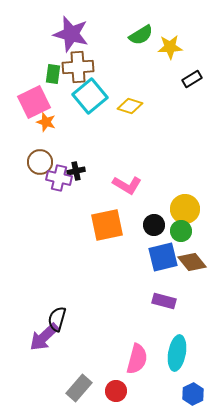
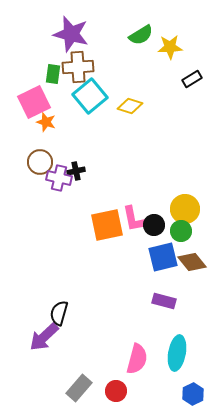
pink L-shape: moved 7 px right, 34 px down; rotated 48 degrees clockwise
black semicircle: moved 2 px right, 6 px up
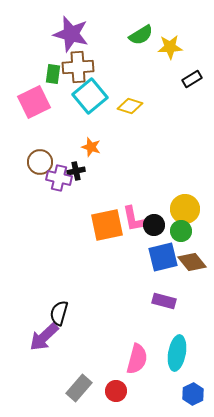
orange star: moved 45 px right, 25 px down
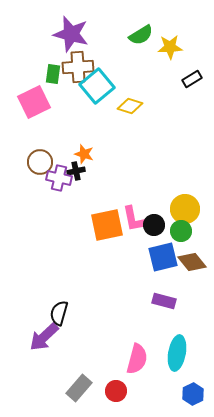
cyan square: moved 7 px right, 10 px up
orange star: moved 7 px left, 7 px down
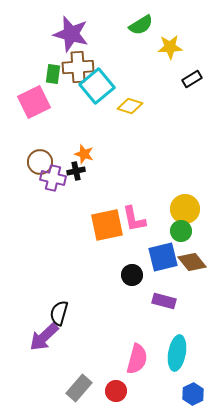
green semicircle: moved 10 px up
purple cross: moved 6 px left
black circle: moved 22 px left, 50 px down
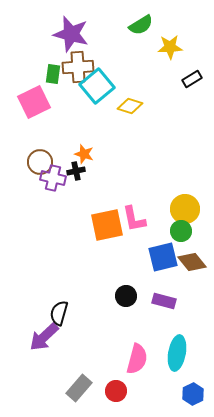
black circle: moved 6 px left, 21 px down
